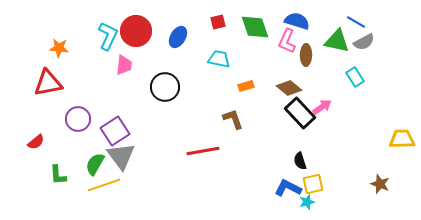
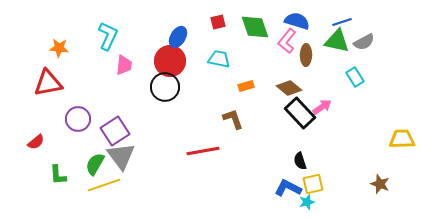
blue line: moved 14 px left; rotated 48 degrees counterclockwise
red circle: moved 34 px right, 30 px down
pink L-shape: rotated 15 degrees clockwise
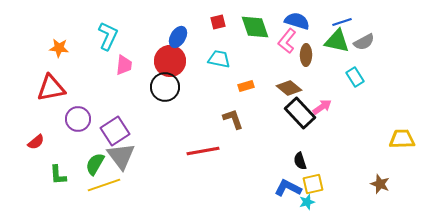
red triangle: moved 3 px right, 5 px down
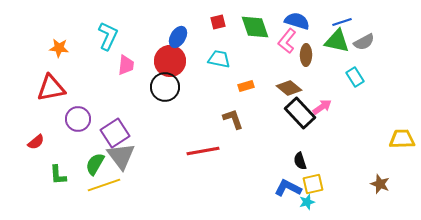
pink trapezoid: moved 2 px right
purple square: moved 2 px down
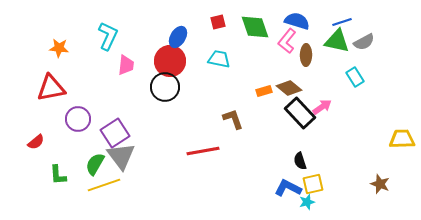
orange rectangle: moved 18 px right, 5 px down
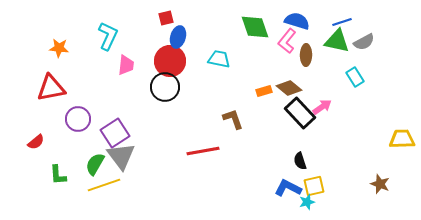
red square: moved 52 px left, 4 px up
blue ellipse: rotated 15 degrees counterclockwise
yellow square: moved 1 px right, 2 px down
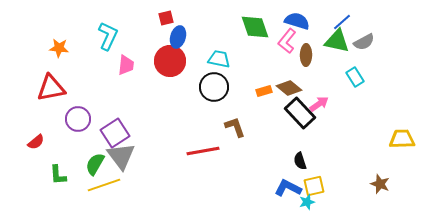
blue line: rotated 24 degrees counterclockwise
black circle: moved 49 px right
pink arrow: moved 3 px left, 3 px up
brown L-shape: moved 2 px right, 8 px down
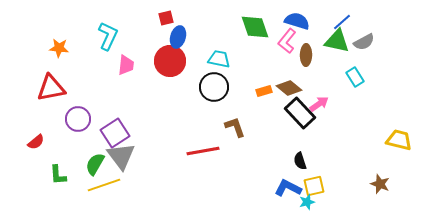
yellow trapezoid: moved 3 px left, 1 px down; rotated 16 degrees clockwise
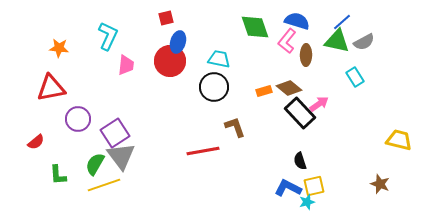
blue ellipse: moved 5 px down
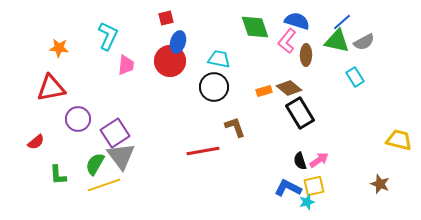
pink arrow: moved 56 px down
black rectangle: rotated 12 degrees clockwise
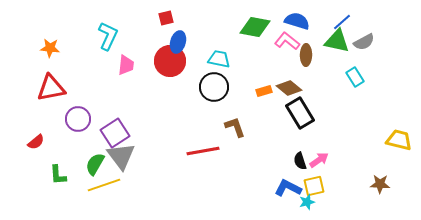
green diamond: rotated 60 degrees counterclockwise
pink L-shape: rotated 90 degrees clockwise
orange star: moved 9 px left
brown star: rotated 18 degrees counterclockwise
